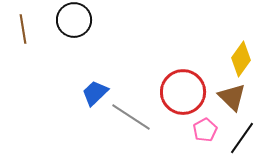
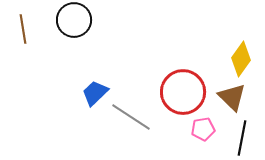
pink pentagon: moved 2 px left, 1 px up; rotated 20 degrees clockwise
black line: rotated 24 degrees counterclockwise
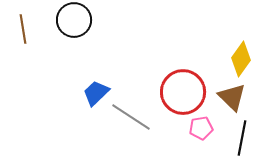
blue trapezoid: moved 1 px right
pink pentagon: moved 2 px left, 1 px up
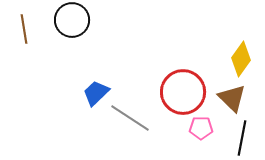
black circle: moved 2 px left
brown line: moved 1 px right
brown triangle: moved 1 px down
gray line: moved 1 px left, 1 px down
pink pentagon: rotated 10 degrees clockwise
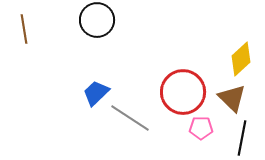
black circle: moved 25 px right
yellow diamond: rotated 12 degrees clockwise
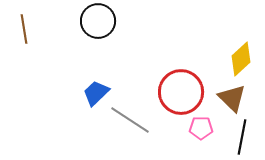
black circle: moved 1 px right, 1 px down
red circle: moved 2 px left
gray line: moved 2 px down
black line: moved 1 px up
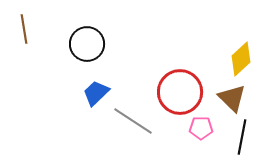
black circle: moved 11 px left, 23 px down
red circle: moved 1 px left
gray line: moved 3 px right, 1 px down
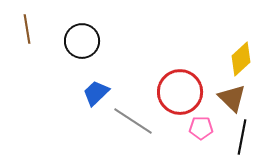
brown line: moved 3 px right
black circle: moved 5 px left, 3 px up
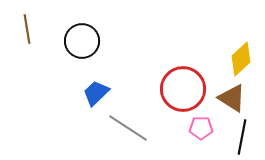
red circle: moved 3 px right, 3 px up
brown triangle: rotated 12 degrees counterclockwise
gray line: moved 5 px left, 7 px down
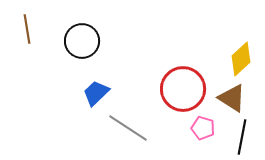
pink pentagon: moved 2 px right; rotated 15 degrees clockwise
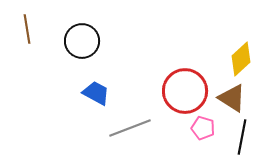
red circle: moved 2 px right, 2 px down
blue trapezoid: rotated 72 degrees clockwise
gray line: moved 2 px right; rotated 54 degrees counterclockwise
